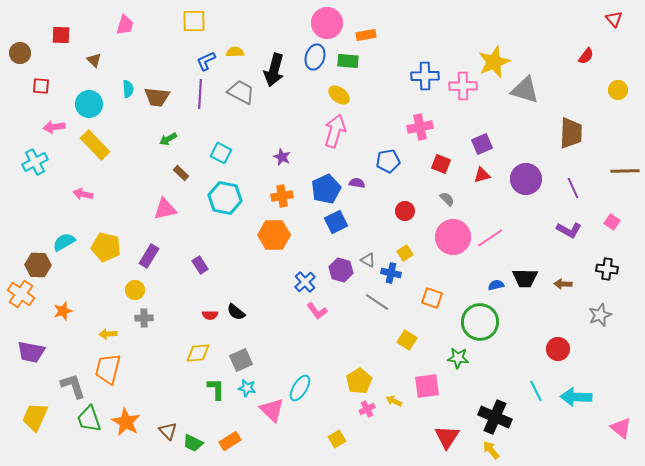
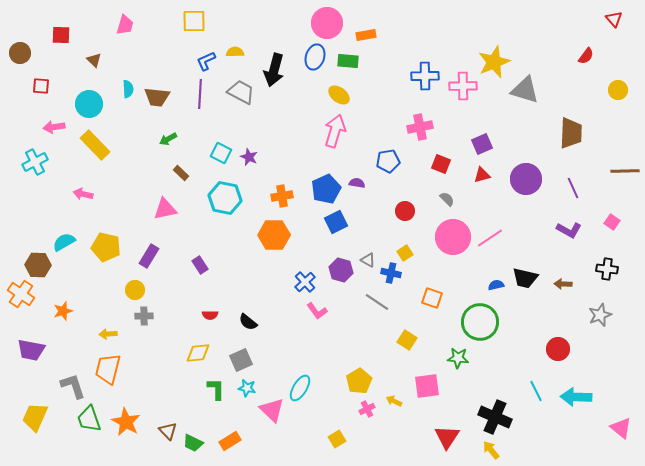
purple star at (282, 157): moved 33 px left
black trapezoid at (525, 278): rotated 12 degrees clockwise
black semicircle at (236, 312): moved 12 px right, 10 px down
gray cross at (144, 318): moved 2 px up
purple trapezoid at (31, 352): moved 2 px up
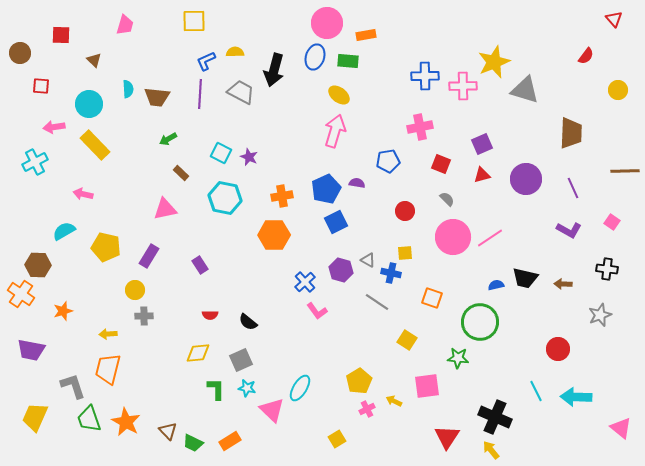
cyan semicircle at (64, 242): moved 11 px up
yellow square at (405, 253): rotated 28 degrees clockwise
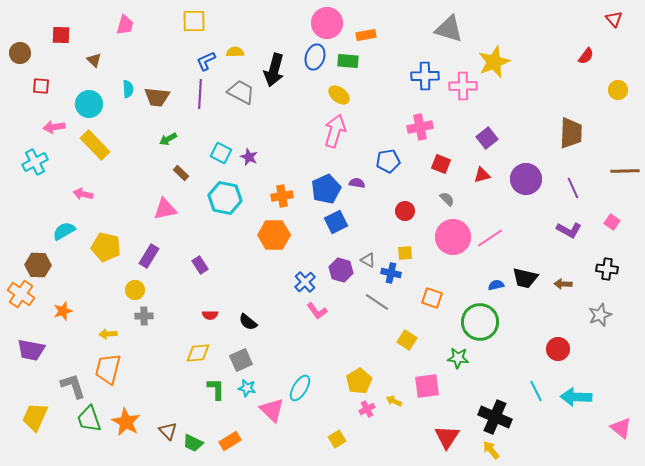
gray triangle at (525, 90): moved 76 px left, 61 px up
purple square at (482, 144): moved 5 px right, 6 px up; rotated 15 degrees counterclockwise
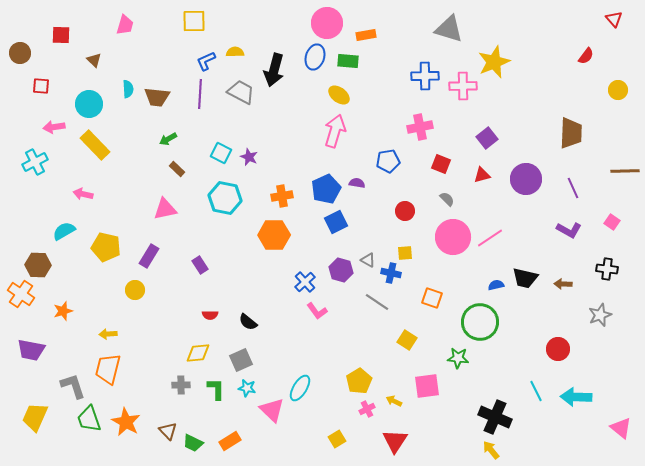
brown rectangle at (181, 173): moved 4 px left, 4 px up
gray cross at (144, 316): moved 37 px right, 69 px down
red triangle at (447, 437): moved 52 px left, 4 px down
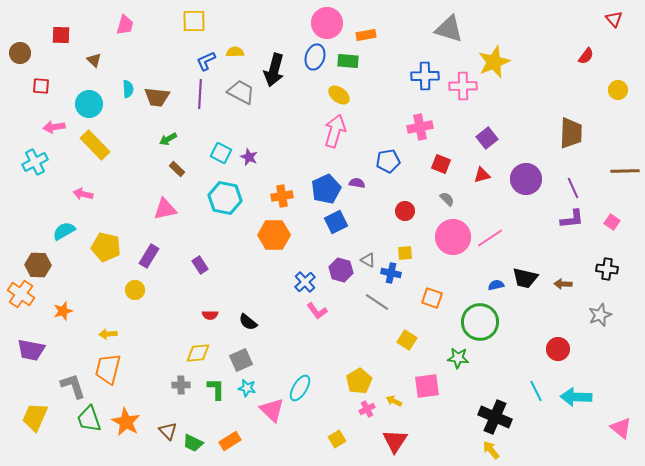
purple L-shape at (569, 230): moved 3 px right, 11 px up; rotated 35 degrees counterclockwise
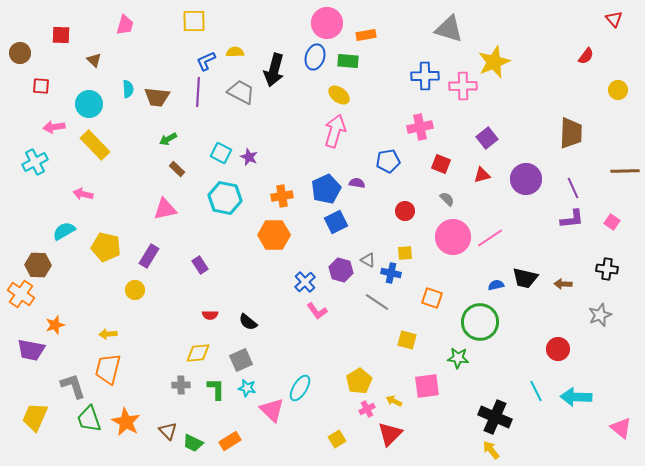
purple line at (200, 94): moved 2 px left, 2 px up
orange star at (63, 311): moved 8 px left, 14 px down
yellow square at (407, 340): rotated 18 degrees counterclockwise
red triangle at (395, 441): moved 5 px left, 7 px up; rotated 12 degrees clockwise
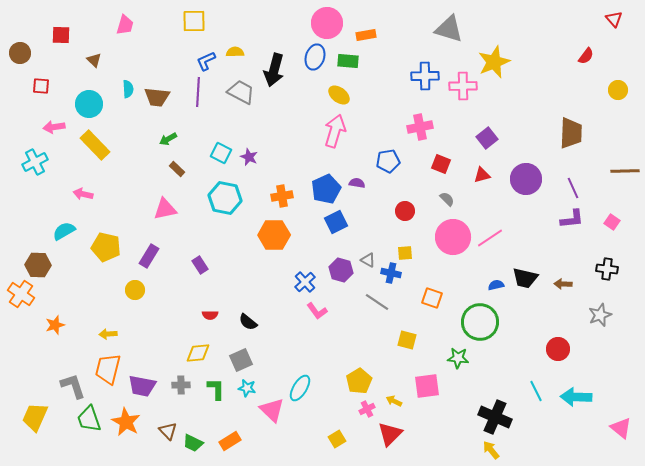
purple trapezoid at (31, 350): moved 111 px right, 36 px down
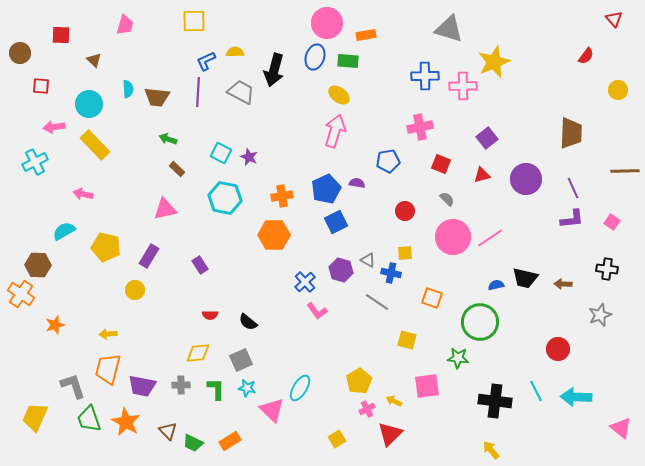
green arrow at (168, 139): rotated 48 degrees clockwise
black cross at (495, 417): moved 16 px up; rotated 16 degrees counterclockwise
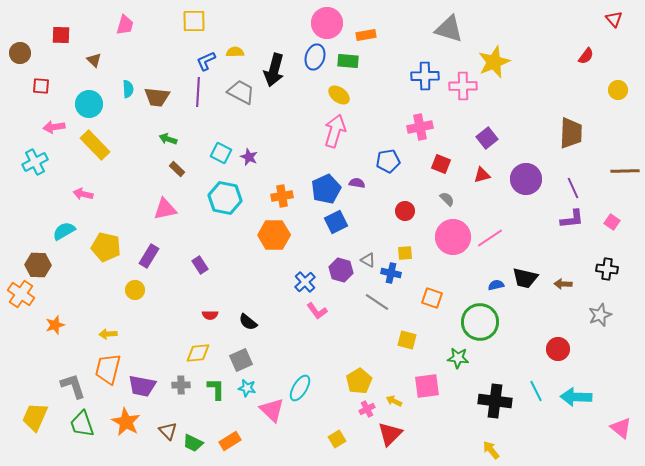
green trapezoid at (89, 419): moved 7 px left, 5 px down
